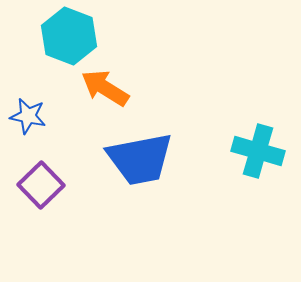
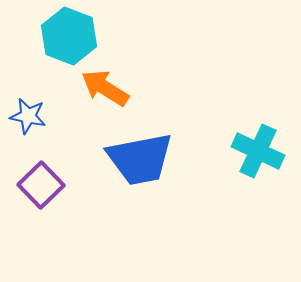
cyan cross: rotated 9 degrees clockwise
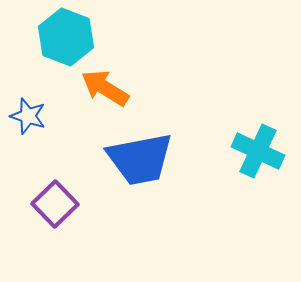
cyan hexagon: moved 3 px left, 1 px down
blue star: rotated 6 degrees clockwise
purple square: moved 14 px right, 19 px down
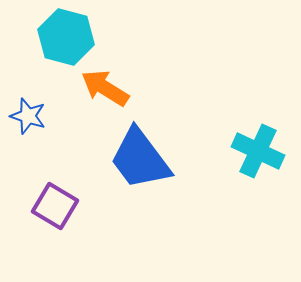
cyan hexagon: rotated 6 degrees counterclockwise
blue trapezoid: rotated 64 degrees clockwise
purple square: moved 2 px down; rotated 15 degrees counterclockwise
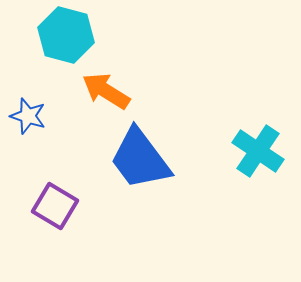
cyan hexagon: moved 2 px up
orange arrow: moved 1 px right, 3 px down
cyan cross: rotated 9 degrees clockwise
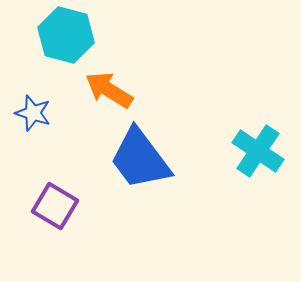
orange arrow: moved 3 px right, 1 px up
blue star: moved 5 px right, 3 px up
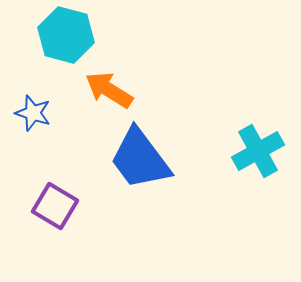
cyan cross: rotated 27 degrees clockwise
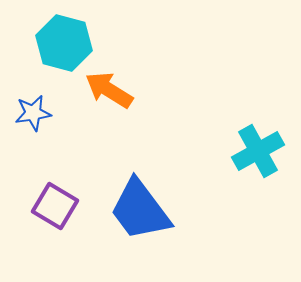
cyan hexagon: moved 2 px left, 8 px down
blue star: rotated 27 degrees counterclockwise
blue trapezoid: moved 51 px down
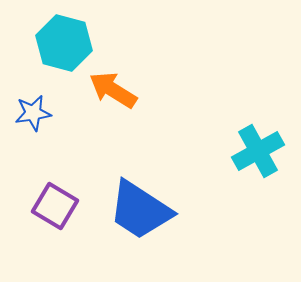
orange arrow: moved 4 px right
blue trapezoid: rotated 20 degrees counterclockwise
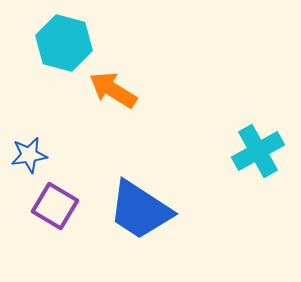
blue star: moved 4 px left, 42 px down
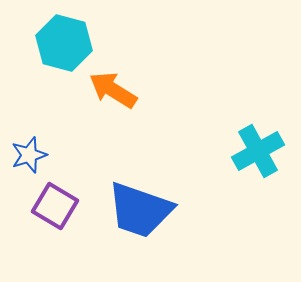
blue star: rotated 9 degrees counterclockwise
blue trapezoid: rotated 14 degrees counterclockwise
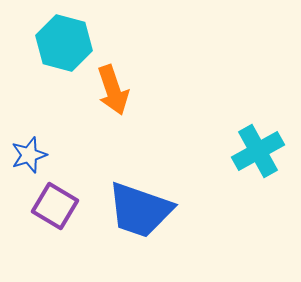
orange arrow: rotated 141 degrees counterclockwise
